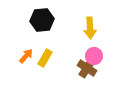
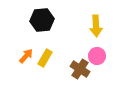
yellow arrow: moved 6 px right, 2 px up
pink circle: moved 3 px right
brown cross: moved 7 px left, 1 px down
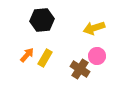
yellow arrow: moved 2 px left, 2 px down; rotated 75 degrees clockwise
orange arrow: moved 1 px right, 1 px up
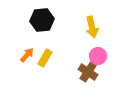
yellow arrow: moved 2 px left, 1 px up; rotated 85 degrees counterclockwise
pink circle: moved 1 px right
brown cross: moved 8 px right, 3 px down
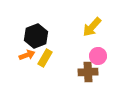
black hexagon: moved 6 px left, 16 px down; rotated 15 degrees counterclockwise
yellow arrow: rotated 55 degrees clockwise
orange arrow: rotated 28 degrees clockwise
brown cross: rotated 36 degrees counterclockwise
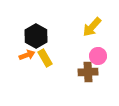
black hexagon: rotated 10 degrees counterclockwise
yellow rectangle: rotated 60 degrees counterclockwise
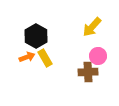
orange arrow: moved 2 px down
